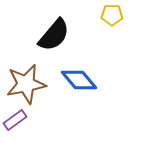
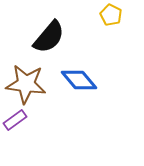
yellow pentagon: moved 1 px left; rotated 25 degrees clockwise
black semicircle: moved 5 px left, 2 px down
brown star: rotated 18 degrees clockwise
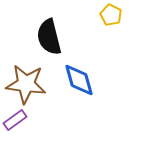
black semicircle: rotated 126 degrees clockwise
blue diamond: rotated 24 degrees clockwise
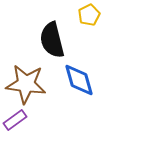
yellow pentagon: moved 22 px left; rotated 20 degrees clockwise
black semicircle: moved 3 px right, 3 px down
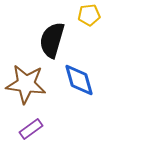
yellow pentagon: rotated 20 degrees clockwise
black semicircle: rotated 30 degrees clockwise
purple rectangle: moved 16 px right, 9 px down
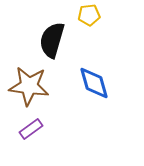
blue diamond: moved 15 px right, 3 px down
brown star: moved 3 px right, 2 px down
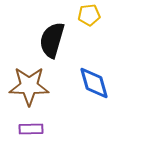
brown star: rotated 6 degrees counterclockwise
purple rectangle: rotated 35 degrees clockwise
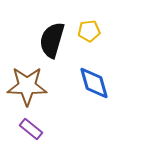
yellow pentagon: moved 16 px down
brown star: moved 2 px left
purple rectangle: rotated 40 degrees clockwise
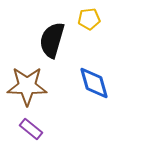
yellow pentagon: moved 12 px up
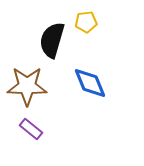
yellow pentagon: moved 3 px left, 3 px down
blue diamond: moved 4 px left; rotated 6 degrees counterclockwise
